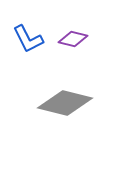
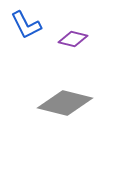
blue L-shape: moved 2 px left, 14 px up
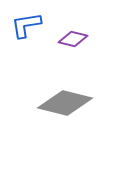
blue L-shape: rotated 108 degrees clockwise
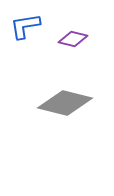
blue L-shape: moved 1 px left, 1 px down
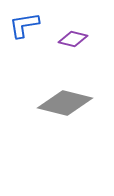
blue L-shape: moved 1 px left, 1 px up
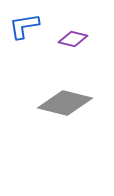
blue L-shape: moved 1 px down
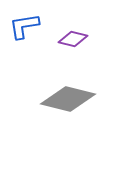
gray diamond: moved 3 px right, 4 px up
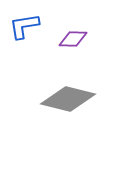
purple diamond: rotated 12 degrees counterclockwise
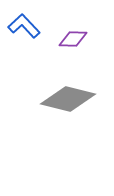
blue L-shape: rotated 56 degrees clockwise
